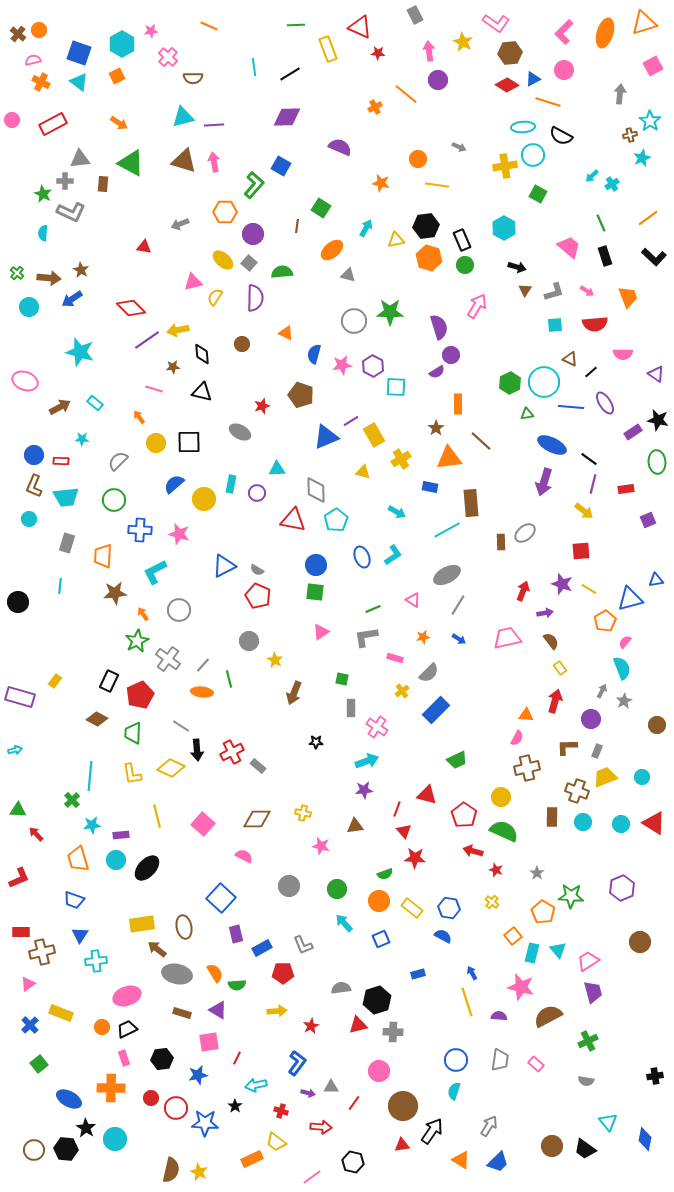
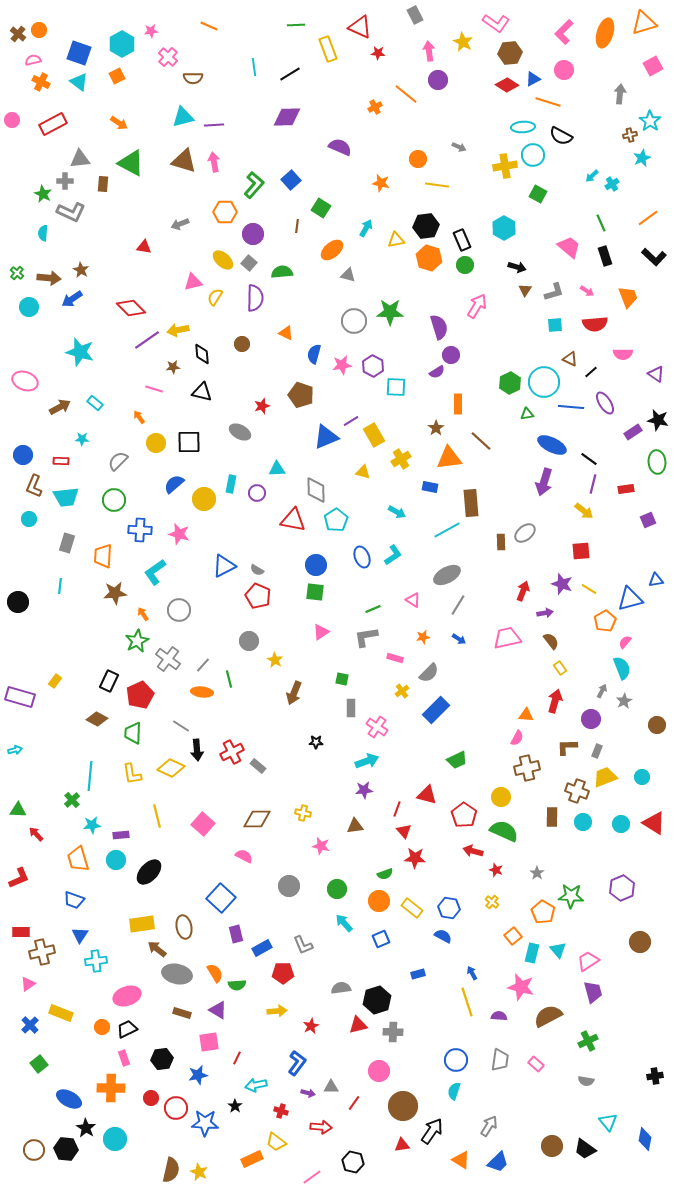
blue square at (281, 166): moved 10 px right, 14 px down; rotated 18 degrees clockwise
blue circle at (34, 455): moved 11 px left
cyan L-shape at (155, 572): rotated 8 degrees counterclockwise
black ellipse at (147, 868): moved 2 px right, 4 px down
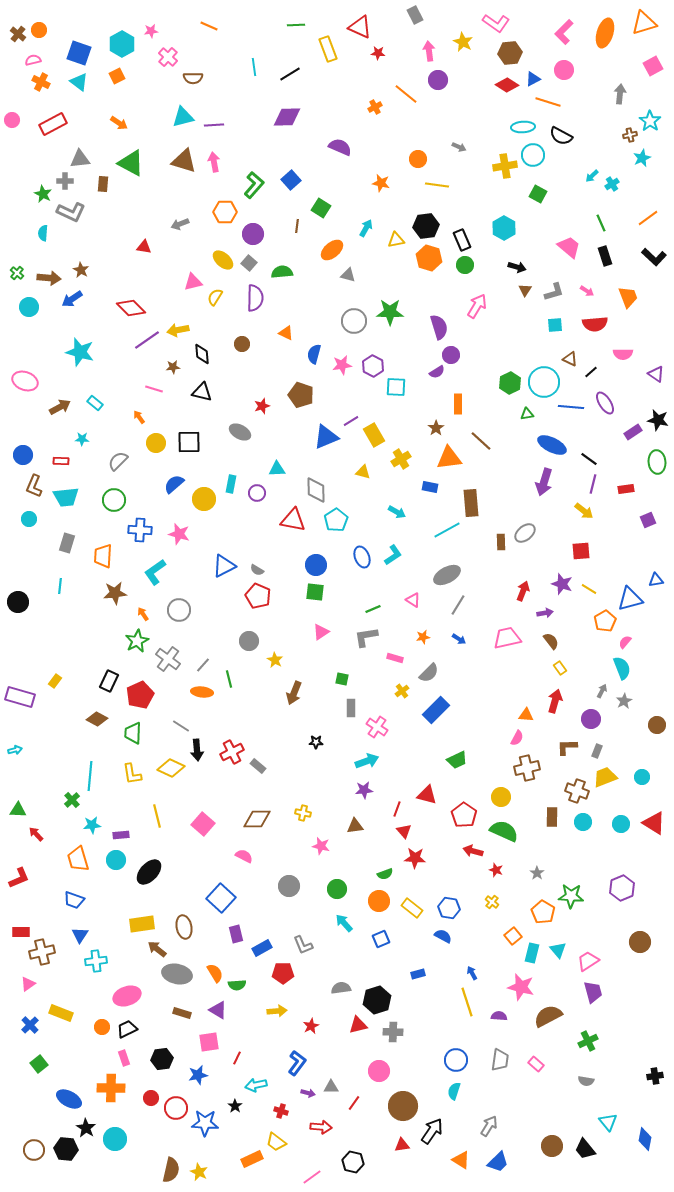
black trapezoid at (585, 1149): rotated 15 degrees clockwise
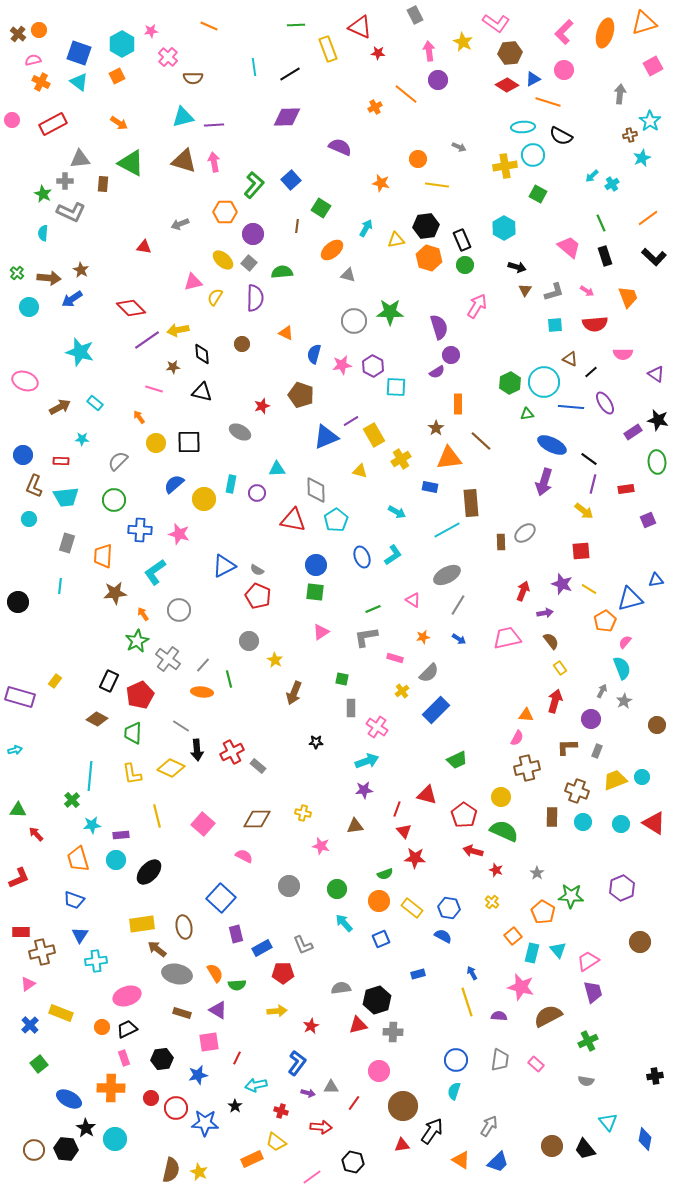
yellow triangle at (363, 472): moved 3 px left, 1 px up
yellow trapezoid at (605, 777): moved 10 px right, 3 px down
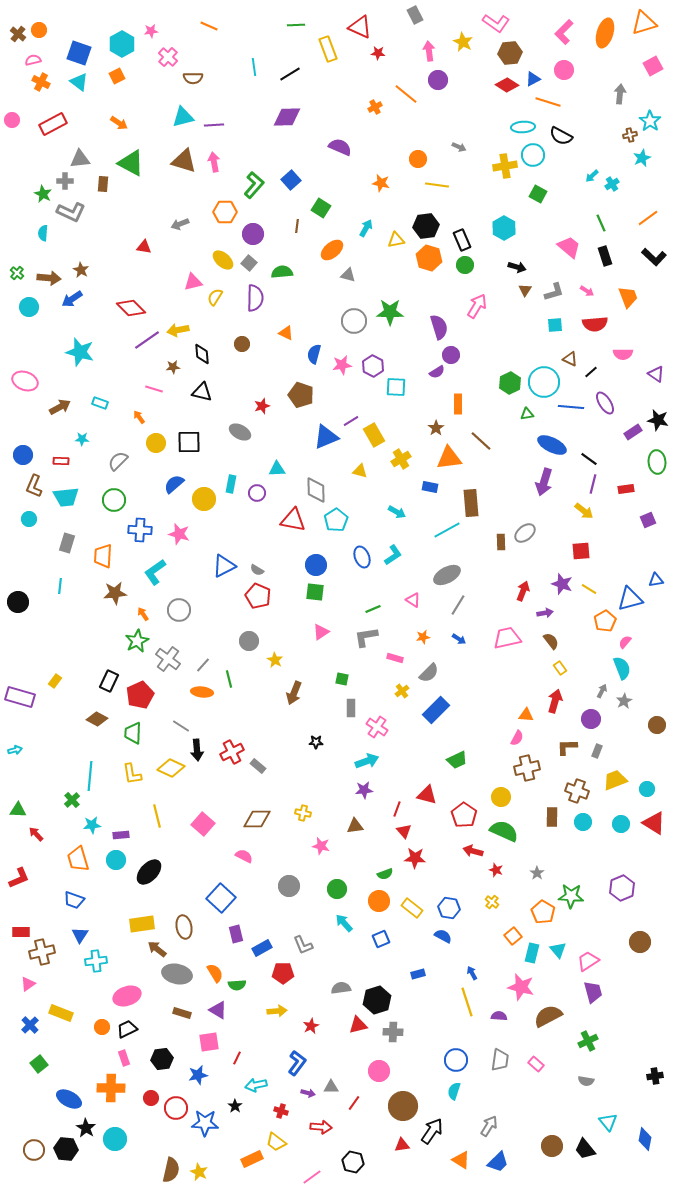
cyan rectangle at (95, 403): moved 5 px right; rotated 21 degrees counterclockwise
cyan circle at (642, 777): moved 5 px right, 12 px down
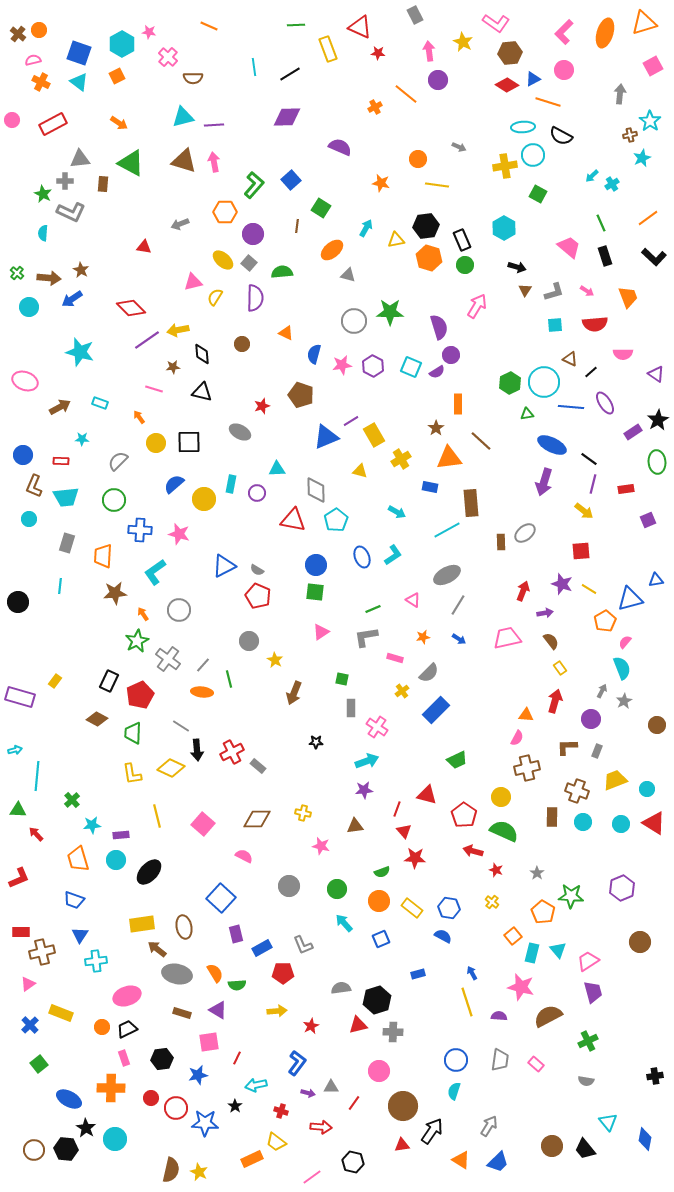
pink star at (151, 31): moved 2 px left, 1 px down; rotated 16 degrees clockwise
cyan square at (396, 387): moved 15 px right, 20 px up; rotated 20 degrees clockwise
black star at (658, 420): rotated 30 degrees clockwise
cyan line at (90, 776): moved 53 px left
green semicircle at (385, 874): moved 3 px left, 2 px up
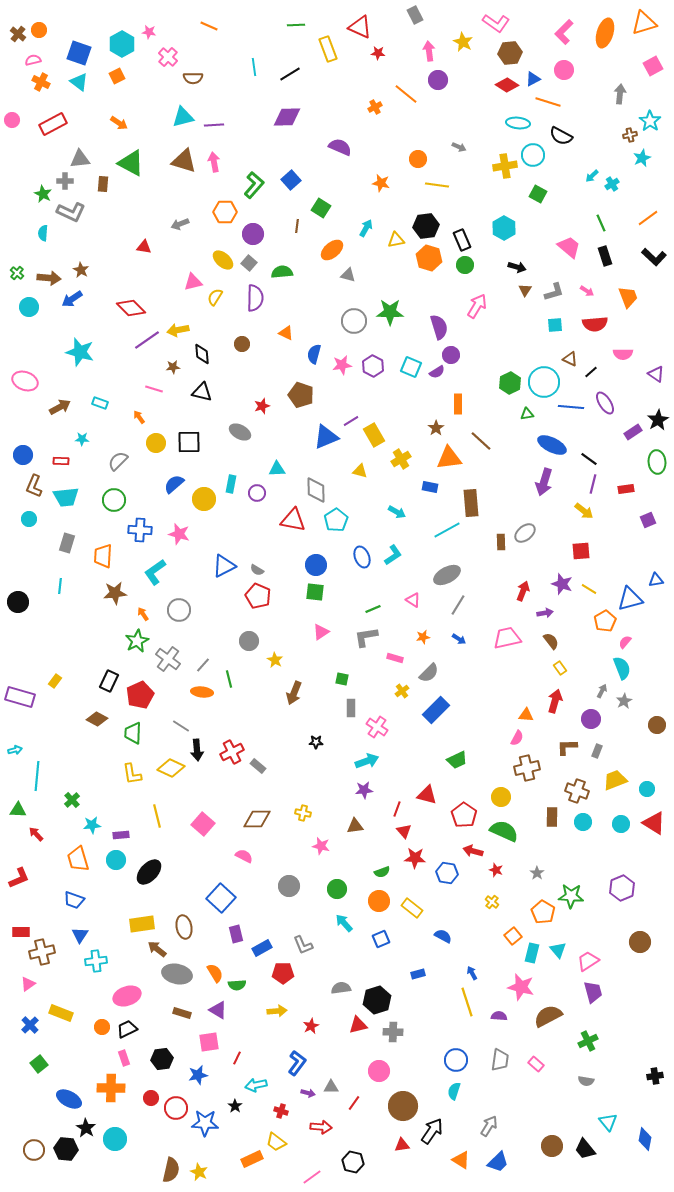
cyan ellipse at (523, 127): moved 5 px left, 4 px up; rotated 10 degrees clockwise
blue hexagon at (449, 908): moved 2 px left, 35 px up
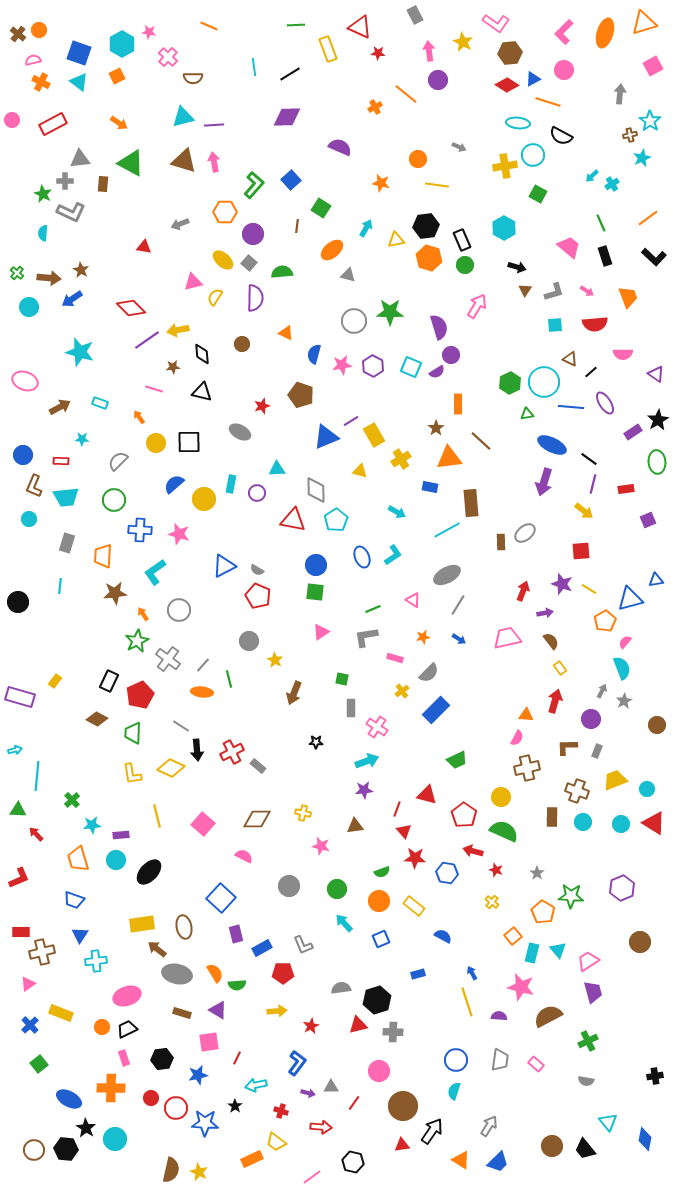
yellow rectangle at (412, 908): moved 2 px right, 2 px up
